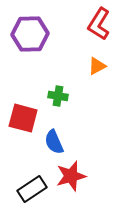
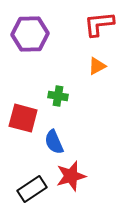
red L-shape: rotated 52 degrees clockwise
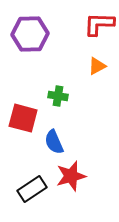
red L-shape: rotated 8 degrees clockwise
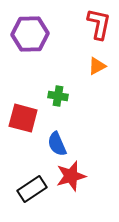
red L-shape: rotated 100 degrees clockwise
blue semicircle: moved 3 px right, 2 px down
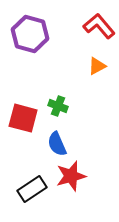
red L-shape: moved 2 px down; rotated 52 degrees counterclockwise
purple hexagon: rotated 18 degrees clockwise
green cross: moved 10 px down; rotated 12 degrees clockwise
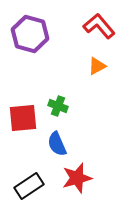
red square: rotated 20 degrees counterclockwise
red star: moved 6 px right, 2 px down
black rectangle: moved 3 px left, 3 px up
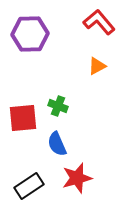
red L-shape: moved 4 px up
purple hexagon: rotated 18 degrees counterclockwise
